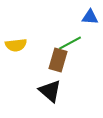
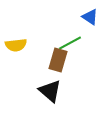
blue triangle: rotated 30 degrees clockwise
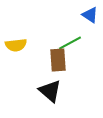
blue triangle: moved 2 px up
brown rectangle: rotated 20 degrees counterclockwise
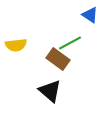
brown rectangle: moved 1 px up; rotated 50 degrees counterclockwise
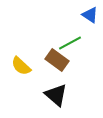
yellow semicircle: moved 5 px right, 21 px down; rotated 50 degrees clockwise
brown rectangle: moved 1 px left, 1 px down
black triangle: moved 6 px right, 4 px down
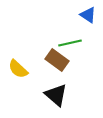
blue triangle: moved 2 px left
green line: rotated 15 degrees clockwise
yellow semicircle: moved 3 px left, 3 px down
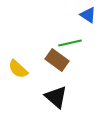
black triangle: moved 2 px down
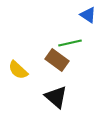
yellow semicircle: moved 1 px down
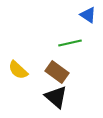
brown rectangle: moved 12 px down
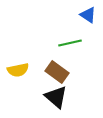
yellow semicircle: rotated 55 degrees counterclockwise
